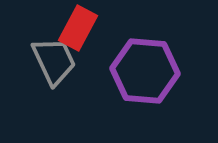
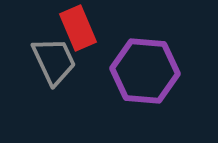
red rectangle: rotated 51 degrees counterclockwise
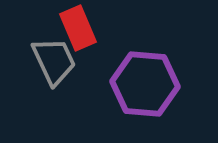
purple hexagon: moved 13 px down
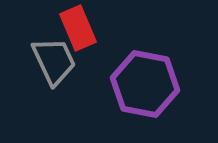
purple hexagon: rotated 6 degrees clockwise
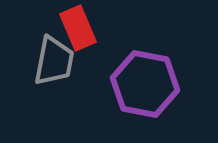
gray trapezoid: rotated 36 degrees clockwise
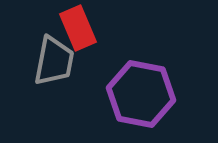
purple hexagon: moved 4 px left, 10 px down
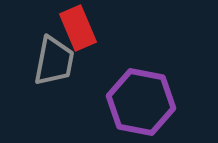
purple hexagon: moved 8 px down
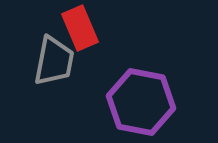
red rectangle: moved 2 px right
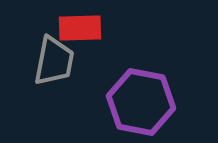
red rectangle: rotated 69 degrees counterclockwise
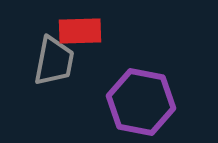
red rectangle: moved 3 px down
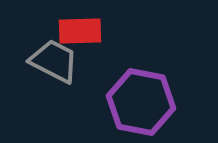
gray trapezoid: rotated 74 degrees counterclockwise
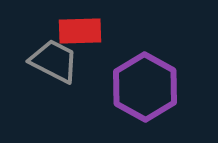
purple hexagon: moved 4 px right, 15 px up; rotated 18 degrees clockwise
